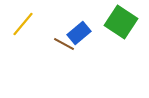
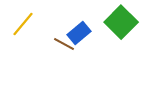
green square: rotated 12 degrees clockwise
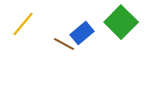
blue rectangle: moved 3 px right
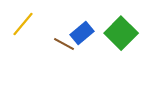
green square: moved 11 px down
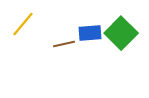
blue rectangle: moved 8 px right; rotated 35 degrees clockwise
brown line: rotated 40 degrees counterclockwise
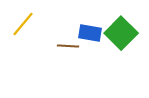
blue rectangle: rotated 15 degrees clockwise
brown line: moved 4 px right, 2 px down; rotated 15 degrees clockwise
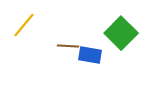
yellow line: moved 1 px right, 1 px down
blue rectangle: moved 22 px down
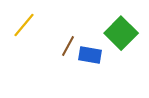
brown line: rotated 65 degrees counterclockwise
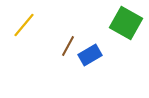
green square: moved 5 px right, 10 px up; rotated 16 degrees counterclockwise
blue rectangle: rotated 40 degrees counterclockwise
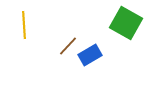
yellow line: rotated 44 degrees counterclockwise
brown line: rotated 15 degrees clockwise
